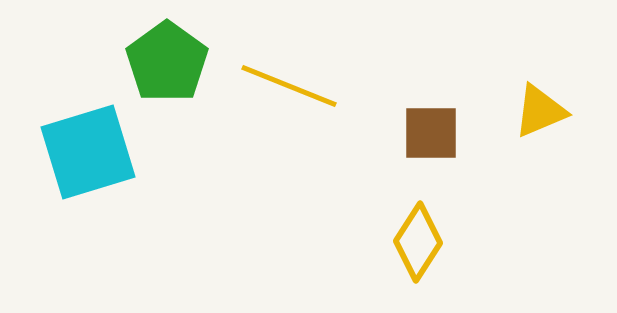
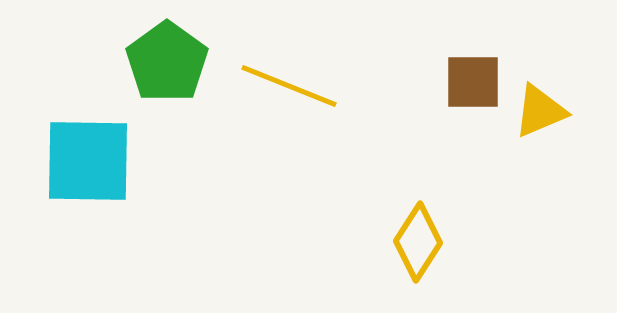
brown square: moved 42 px right, 51 px up
cyan square: moved 9 px down; rotated 18 degrees clockwise
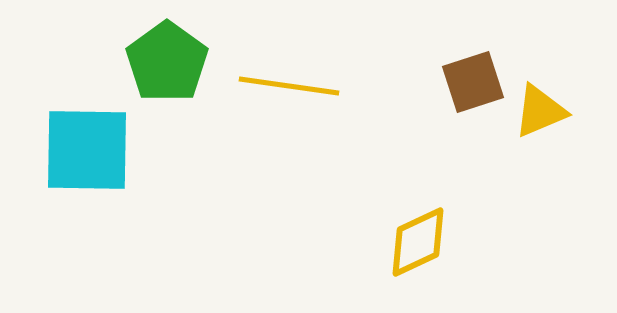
brown square: rotated 18 degrees counterclockwise
yellow line: rotated 14 degrees counterclockwise
cyan square: moved 1 px left, 11 px up
yellow diamond: rotated 32 degrees clockwise
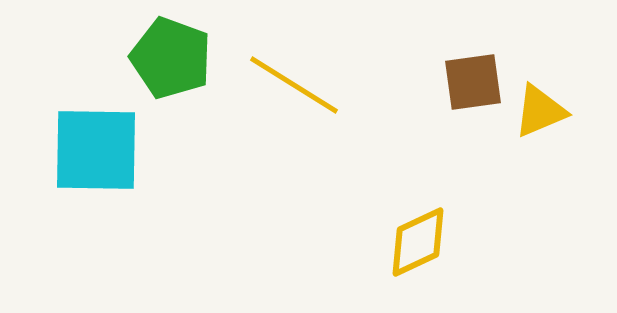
green pentagon: moved 4 px right, 4 px up; rotated 16 degrees counterclockwise
brown square: rotated 10 degrees clockwise
yellow line: moved 5 px right, 1 px up; rotated 24 degrees clockwise
cyan square: moved 9 px right
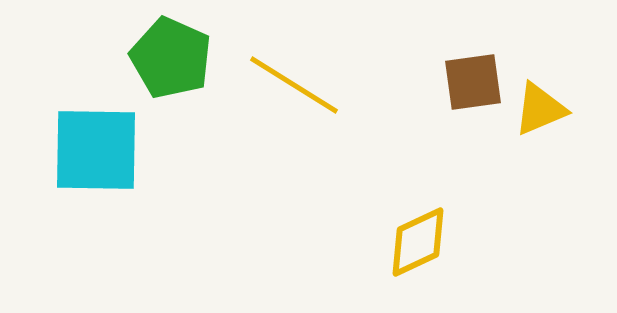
green pentagon: rotated 4 degrees clockwise
yellow triangle: moved 2 px up
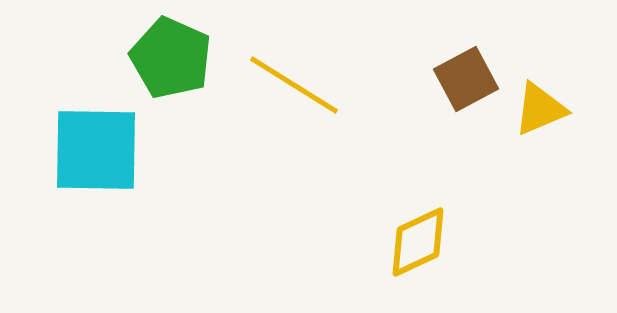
brown square: moved 7 px left, 3 px up; rotated 20 degrees counterclockwise
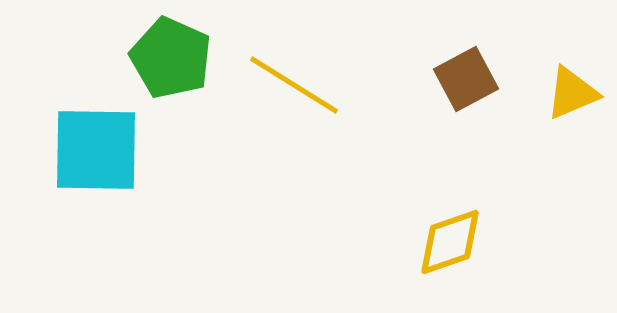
yellow triangle: moved 32 px right, 16 px up
yellow diamond: moved 32 px right; rotated 6 degrees clockwise
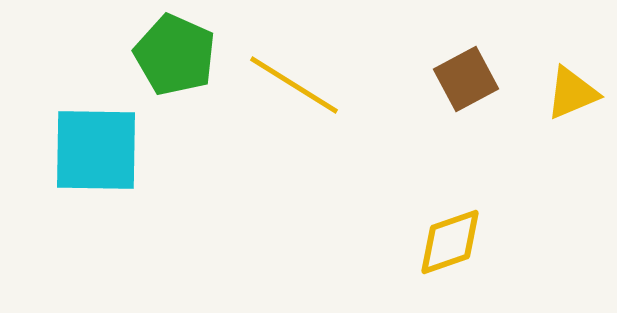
green pentagon: moved 4 px right, 3 px up
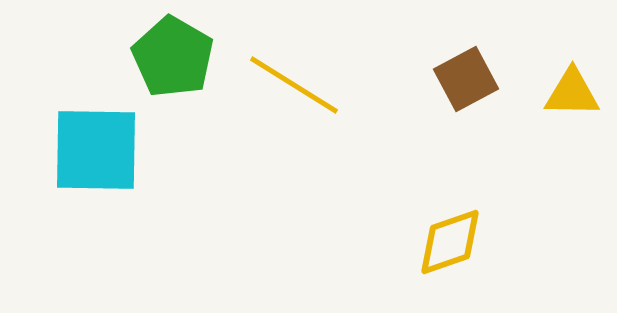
green pentagon: moved 2 px left, 2 px down; rotated 6 degrees clockwise
yellow triangle: rotated 24 degrees clockwise
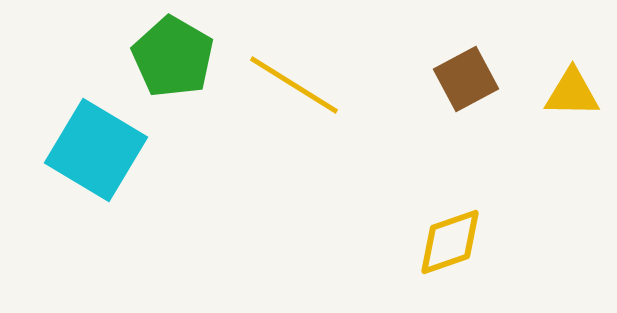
cyan square: rotated 30 degrees clockwise
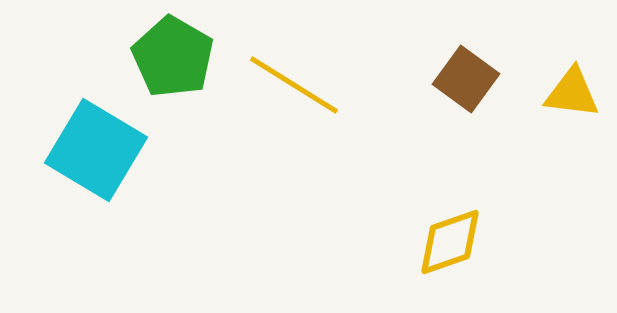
brown square: rotated 26 degrees counterclockwise
yellow triangle: rotated 6 degrees clockwise
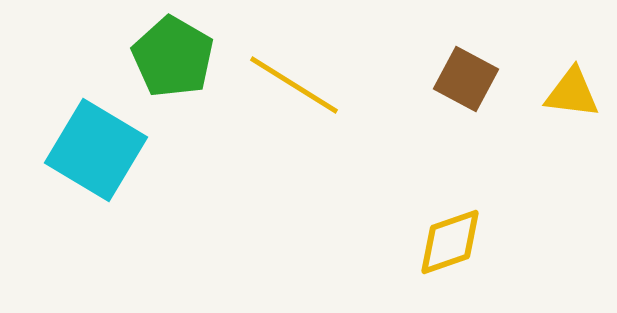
brown square: rotated 8 degrees counterclockwise
